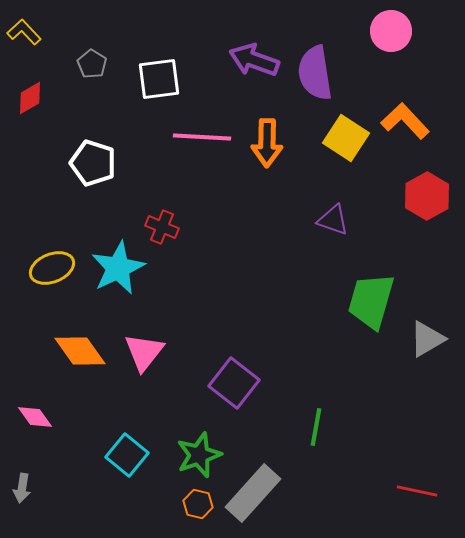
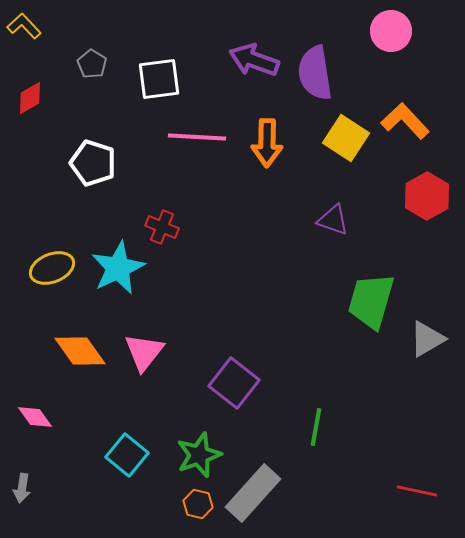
yellow L-shape: moved 6 px up
pink line: moved 5 px left
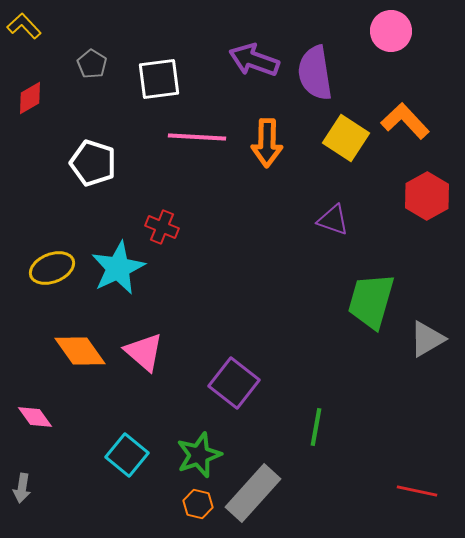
pink triangle: rotated 27 degrees counterclockwise
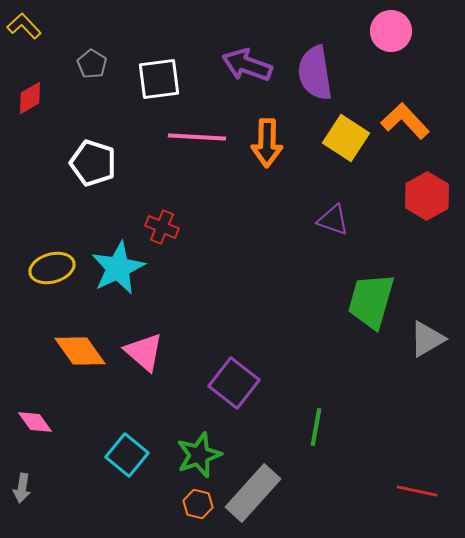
purple arrow: moved 7 px left, 5 px down
yellow ellipse: rotated 6 degrees clockwise
pink diamond: moved 5 px down
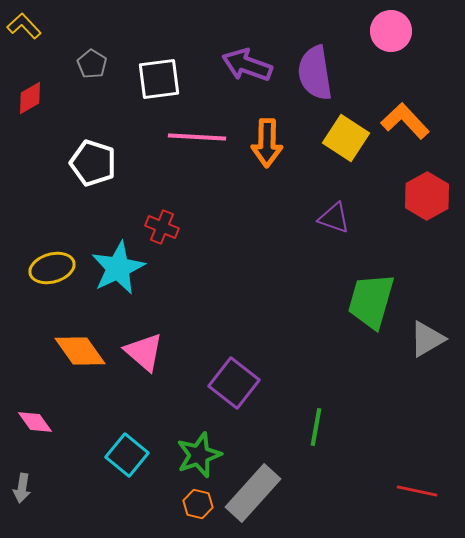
purple triangle: moved 1 px right, 2 px up
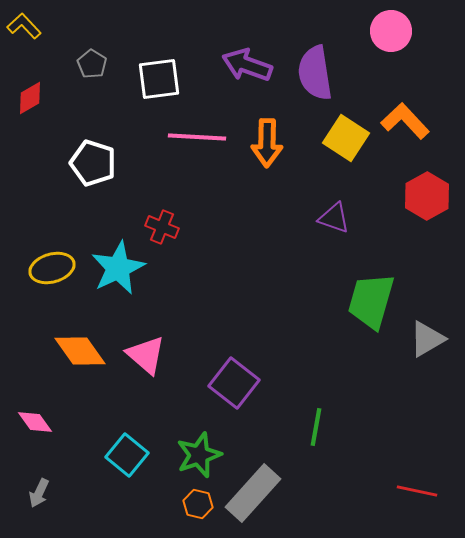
pink triangle: moved 2 px right, 3 px down
gray arrow: moved 17 px right, 5 px down; rotated 16 degrees clockwise
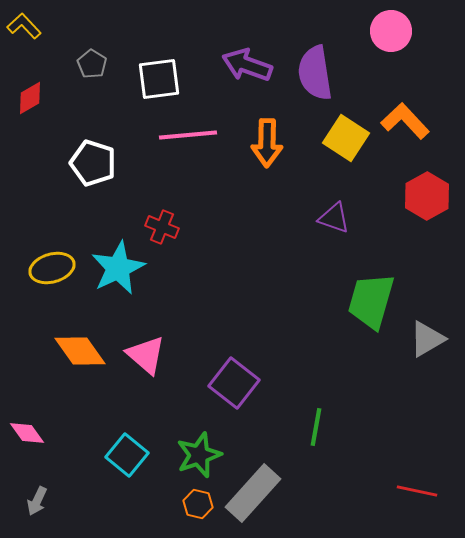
pink line: moved 9 px left, 2 px up; rotated 8 degrees counterclockwise
pink diamond: moved 8 px left, 11 px down
gray arrow: moved 2 px left, 8 px down
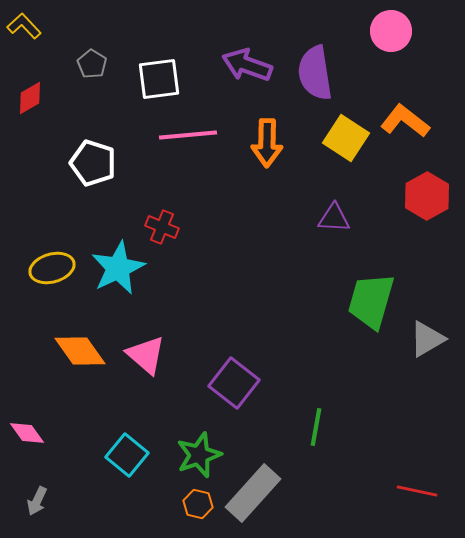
orange L-shape: rotated 9 degrees counterclockwise
purple triangle: rotated 16 degrees counterclockwise
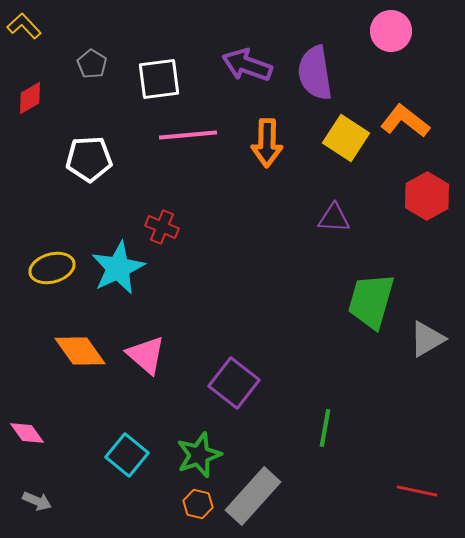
white pentagon: moved 4 px left, 4 px up; rotated 21 degrees counterclockwise
green line: moved 9 px right, 1 px down
gray rectangle: moved 3 px down
gray arrow: rotated 92 degrees counterclockwise
